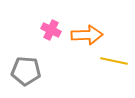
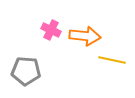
orange arrow: moved 2 px left, 1 px down; rotated 8 degrees clockwise
yellow line: moved 2 px left, 1 px up
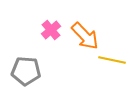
pink cross: rotated 24 degrees clockwise
orange arrow: rotated 40 degrees clockwise
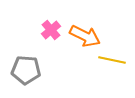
orange arrow: rotated 20 degrees counterclockwise
gray pentagon: moved 1 px up
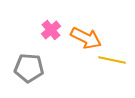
orange arrow: moved 1 px right, 2 px down
gray pentagon: moved 3 px right, 2 px up
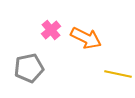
yellow line: moved 6 px right, 14 px down
gray pentagon: rotated 16 degrees counterclockwise
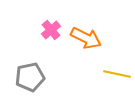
gray pentagon: moved 1 px right, 9 px down
yellow line: moved 1 px left
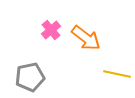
orange arrow: rotated 12 degrees clockwise
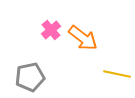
orange arrow: moved 3 px left
